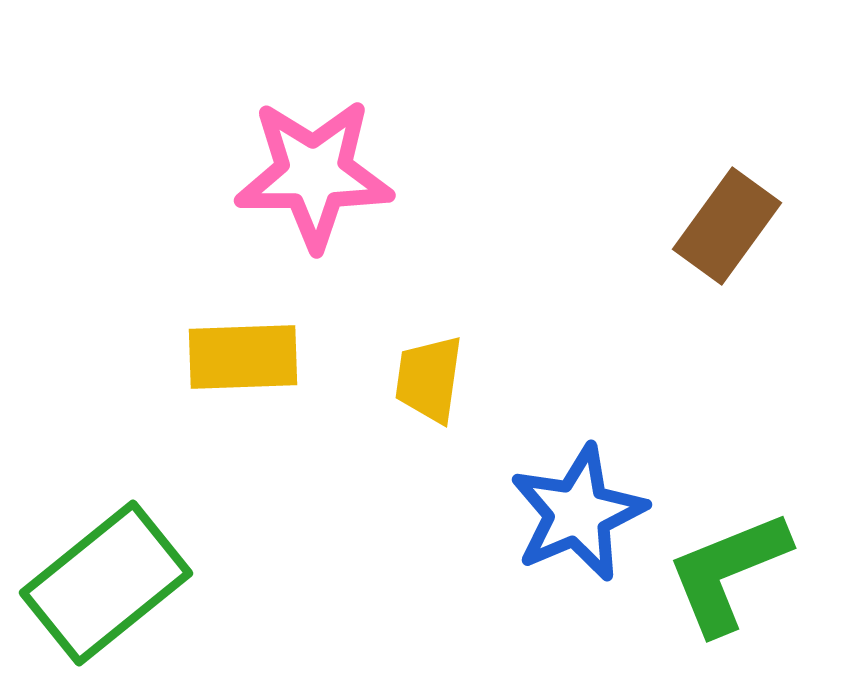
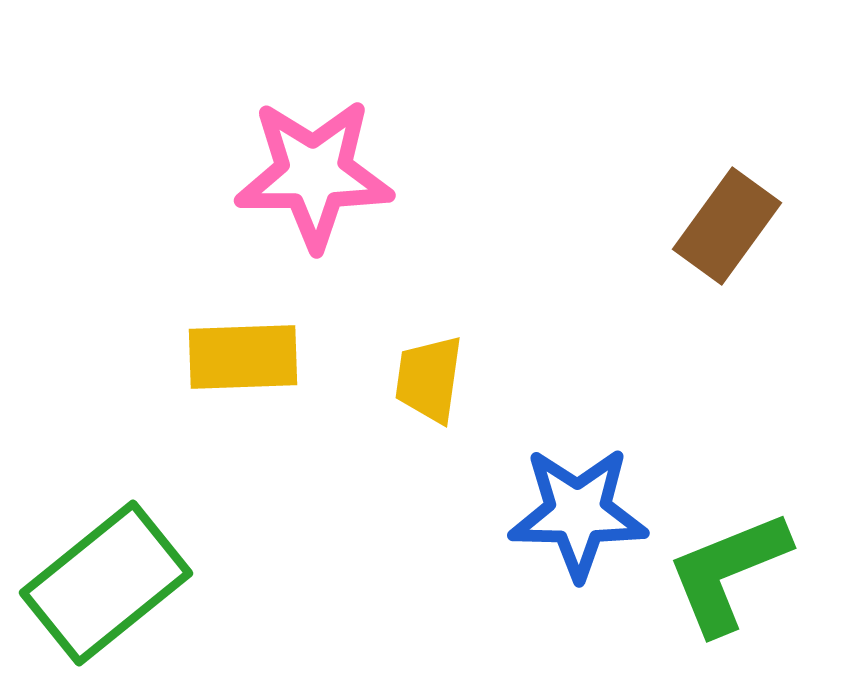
blue star: rotated 24 degrees clockwise
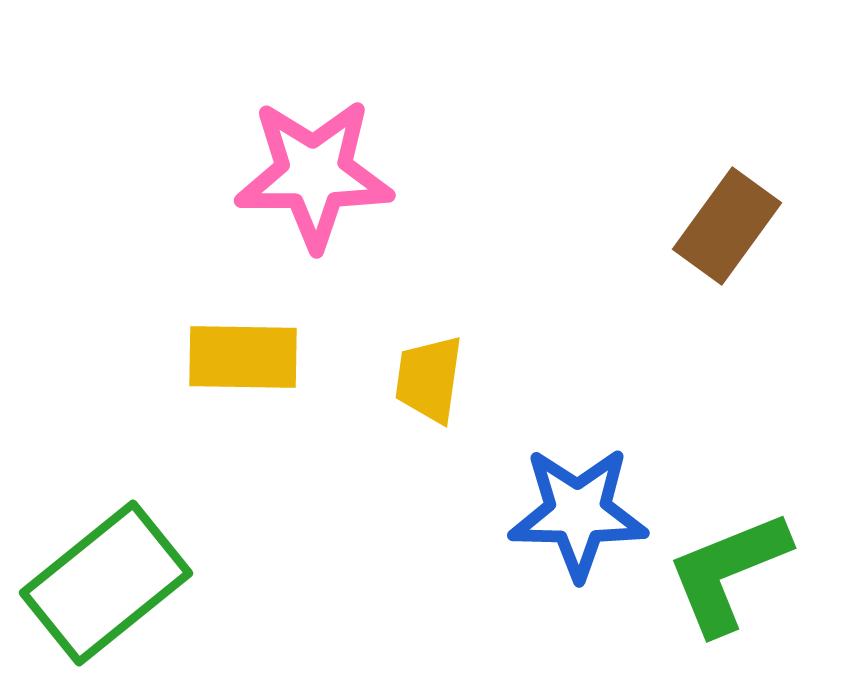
yellow rectangle: rotated 3 degrees clockwise
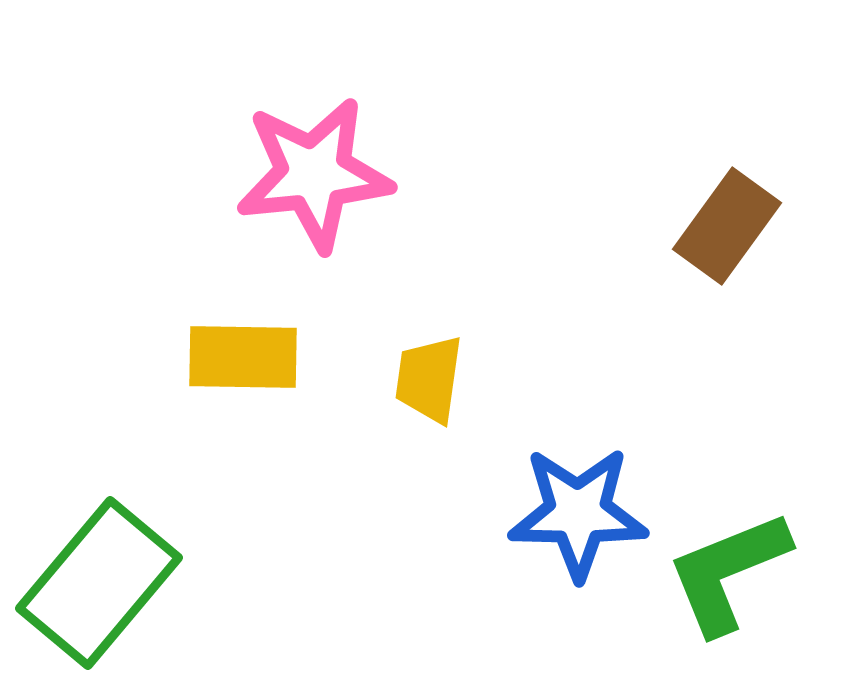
pink star: rotated 6 degrees counterclockwise
green rectangle: moved 7 px left; rotated 11 degrees counterclockwise
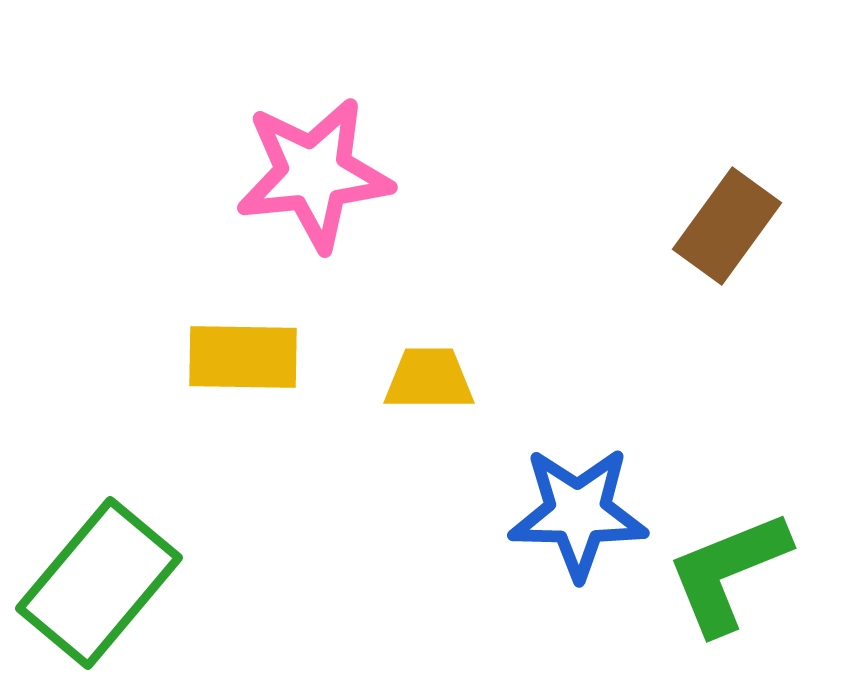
yellow trapezoid: rotated 82 degrees clockwise
